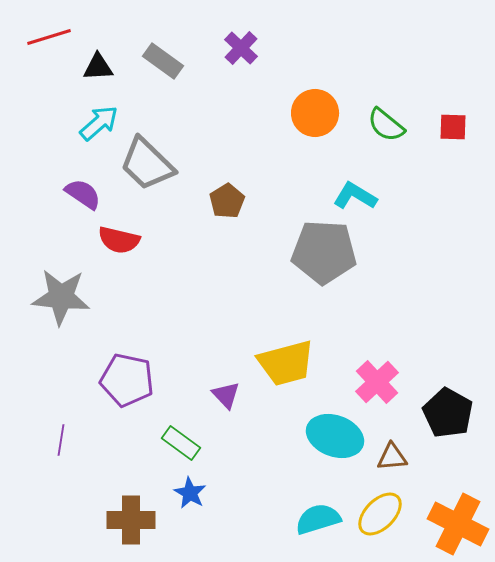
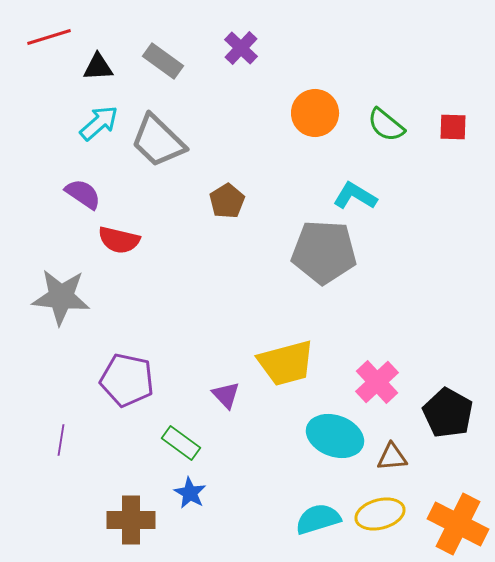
gray trapezoid: moved 11 px right, 23 px up
yellow ellipse: rotated 30 degrees clockwise
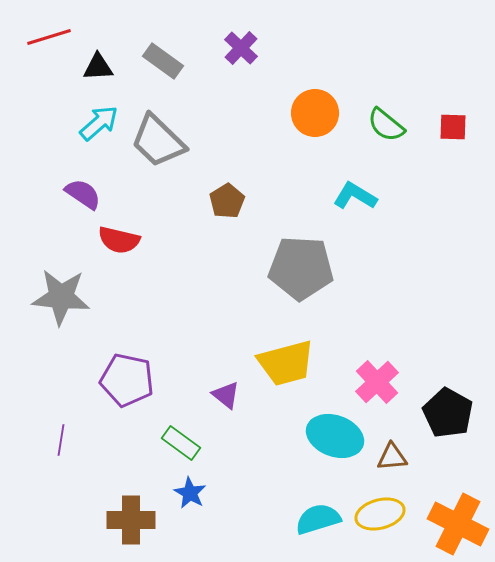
gray pentagon: moved 23 px left, 16 px down
purple triangle: rotated 8 degrees counterclockwise
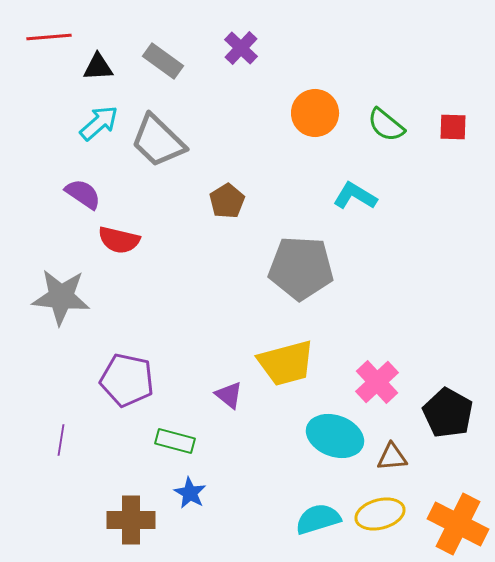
red line: rotated 12 degrees clockwise
purple triangle: moved 3 px right
green rectangle: moved 6 px left, 2 px up; rotated 21 degrees counterclockwise
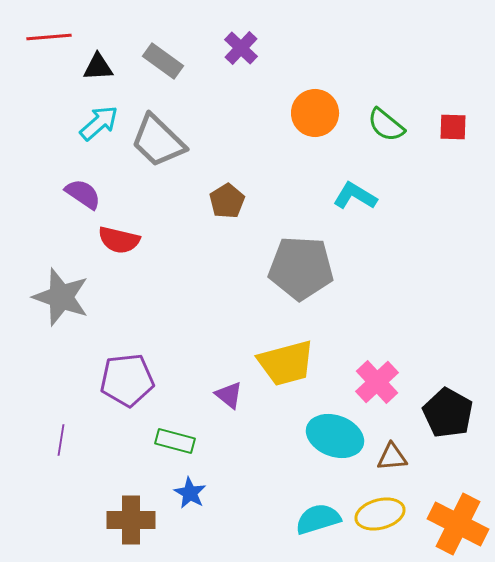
gray star: rotated 14 degrees clockwise
purple pentagon: rotated 18 degrees counterclockwise
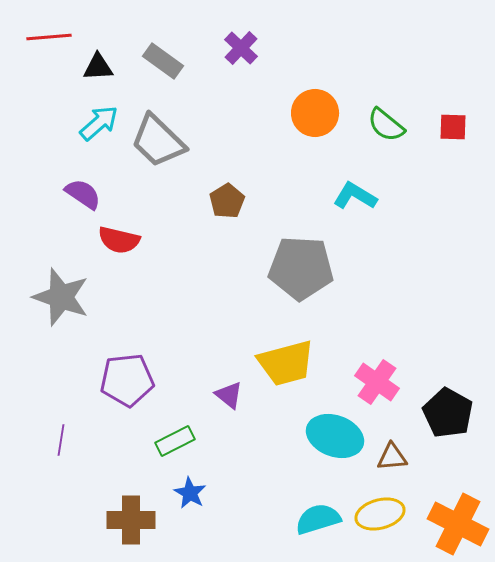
pink cross: rotated 12 degrees counterclockwise
green rectangle: rotated 42 degrees counterclockwise
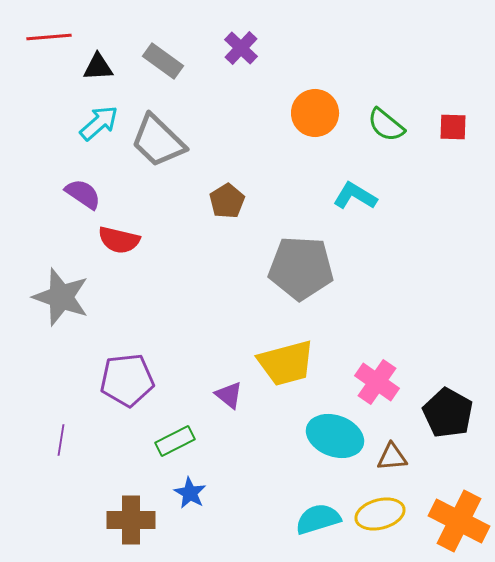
orange cross: moved 1 px right, 3 px up
